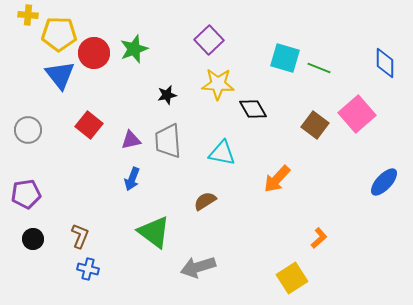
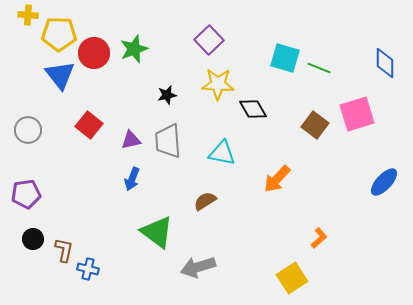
pink square: rotated 24 degrees clockwise
green triangle: moved 3 px right
brown L-shape: moved 16 px left, 14 px down; rotated 10 degrees counterclockwise
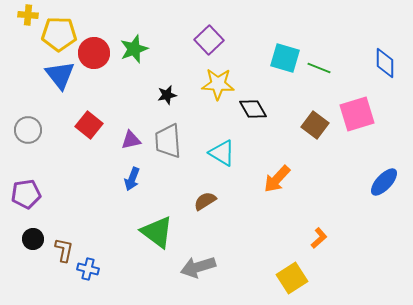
cyan triangle: rotated 20 degrees clockwise
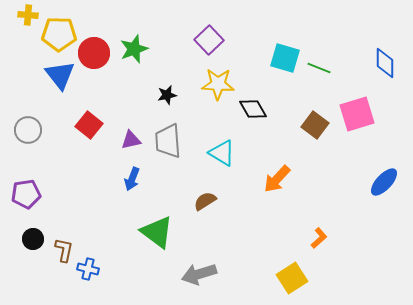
gray arrow: moved 1 px right, 7 px down
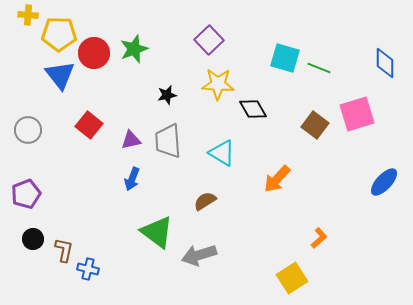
purple pentagon: rotated 12 degrees counterclockwise
gray arrow: moved 19 px up
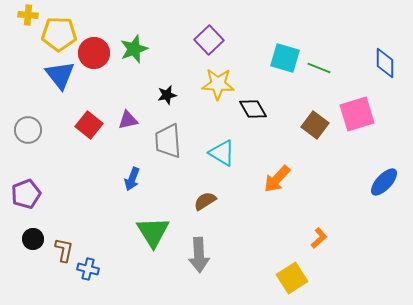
purple triangle: moved 3 px left, 20 px up
green triangle: moved 4 px left; rotated 21 degrees clockwise
gray arrow: rotated 76 degrees counterclockwise
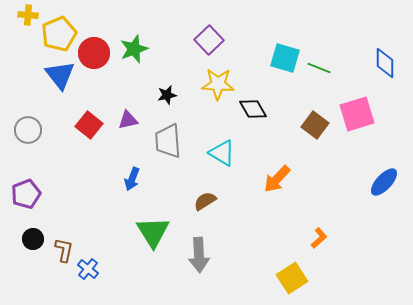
yellow pentagon: rotated 24 degrees counterclockwise
blue cross: rotated 25 degrees clockwise
